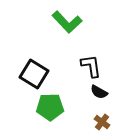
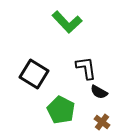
black L-shape: moved 5 px left, 2 px down
green pentagon: moved 11 px right, 3 px down; rotated 28 degrees clockwise
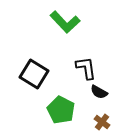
green L-shape: moved 2 px left
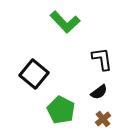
black L-shape: moved 16 px right, 9 px up
black square: rotated 8 degrees clockwise
black semicircle: rotated 66 degrees counterclockwise
brown cross: moved 1 px right, 3 px up; rotated 14 degrees clockwise
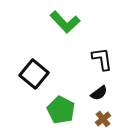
black semicircle: moved 1 px down
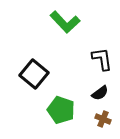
black semicircle: moved 1 px right
green pentagon: rotated 8 degrees counterclockwise
brown cross: rotated 28 degrees counterclockwise
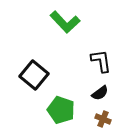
black L-shape: moved 1 px left, 2 px down
black square: moved 1 px down
